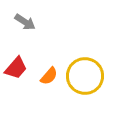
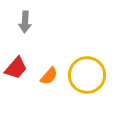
gray arrow: rotated 60 degrees clockwise
yellow circle: moved 2 px right, 1 px up
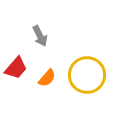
gray arrow: moved 15 px right, 14 px down; rotated 30 degrees counterclockwise
orange semicircle: moved 2 px left, 2 px down
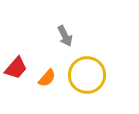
gray arrow: moved 25 px right
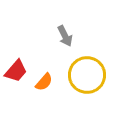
red trapezoid: moved 3 px down
orange semicircle: moved 3 px left, 4 px down
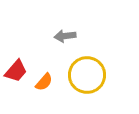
gray arrow: rotated 110 degrees clockwise
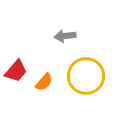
yellow circle: moved 1 px left, 1 px down
